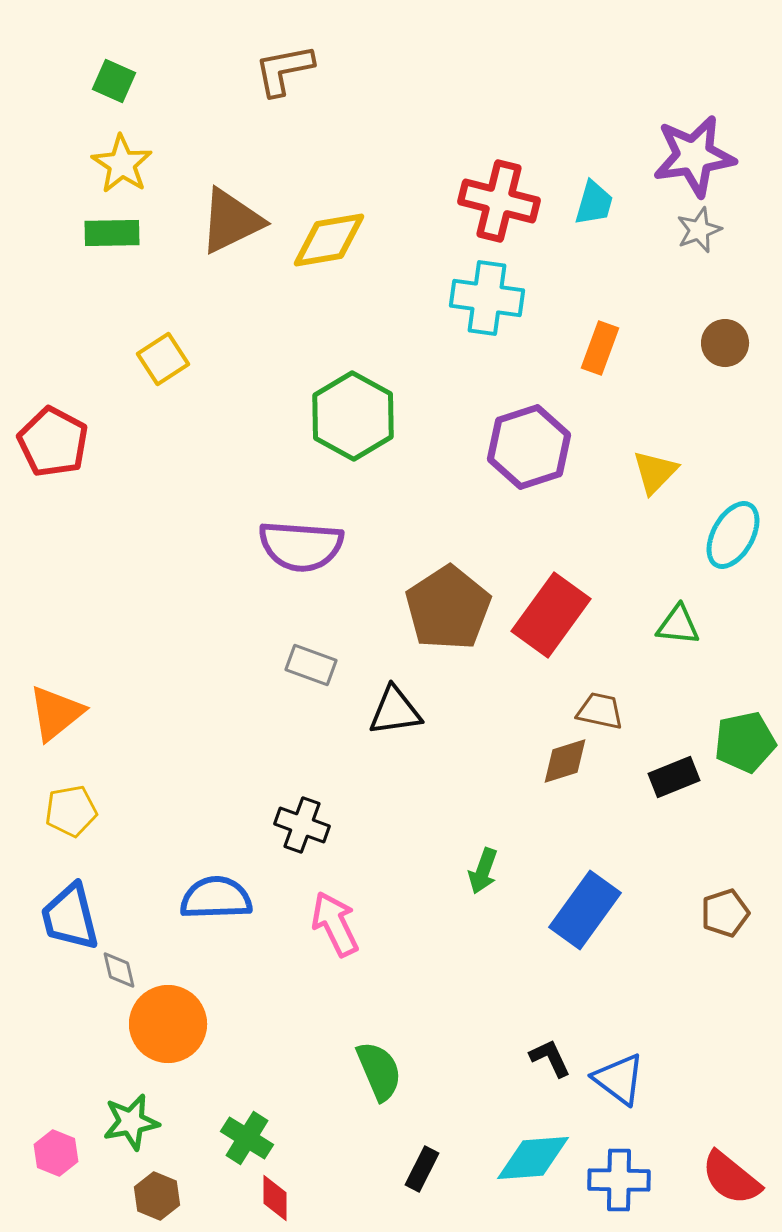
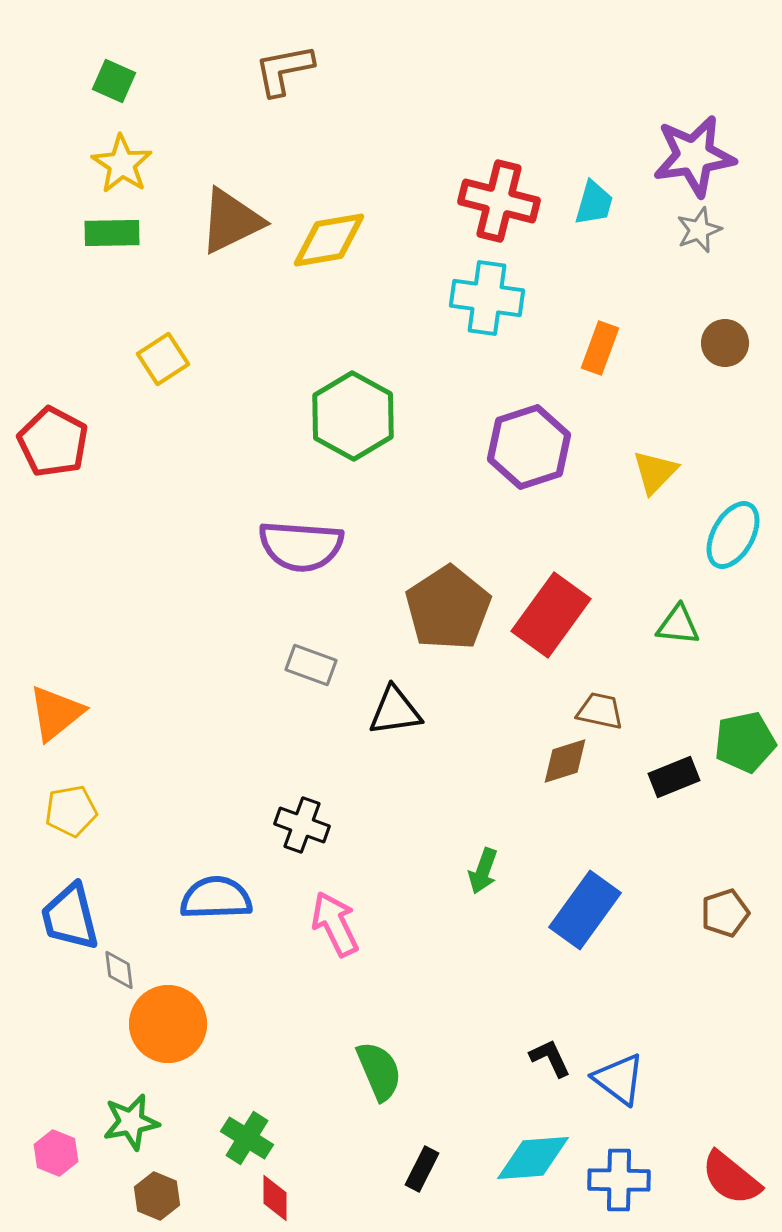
gray diamond at (119, 970): rotated 6 degrees clockwise
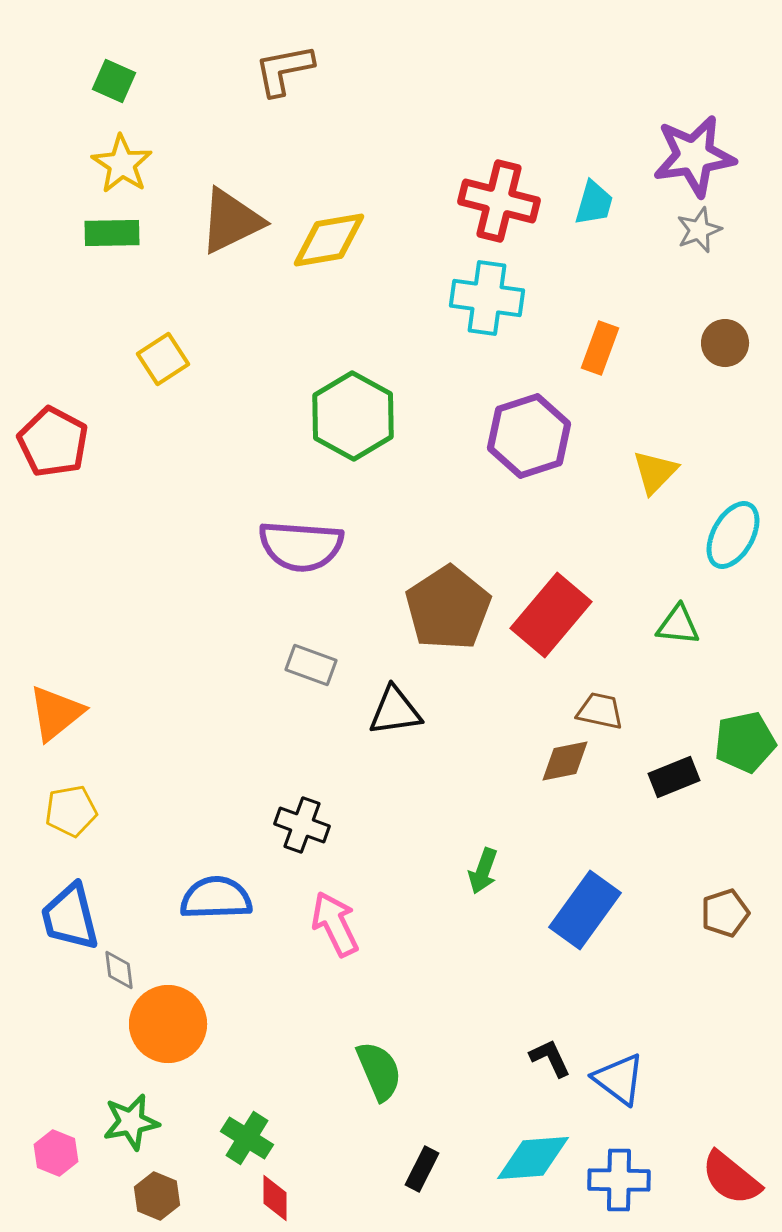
purple hexagon at (529, 447): moved 11 px up
red rectangle at (551, 615): rotated 4 degrees clockwise
brown diamond at (565, 761): rotated 6 degrees clockwise
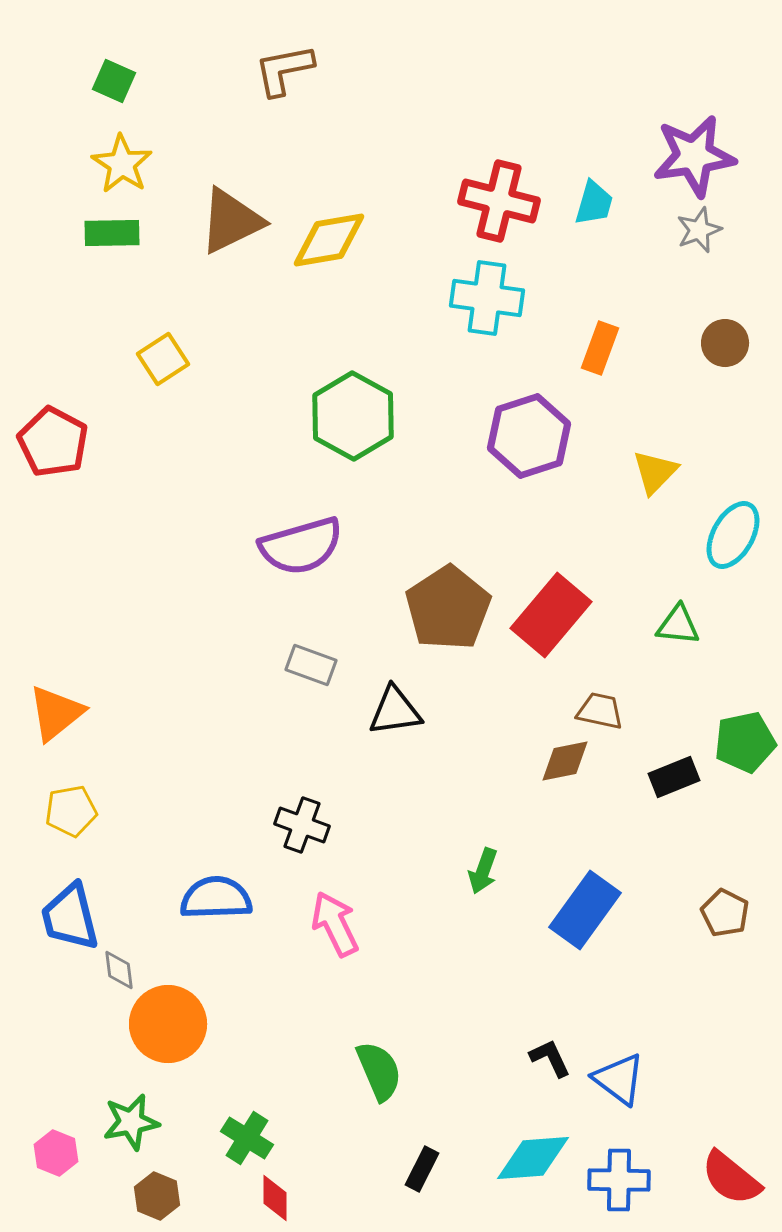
purple semicircle at (301, 546): rotated 20 degrees counterclockwise
brown pentagon at (725, 913): rotated 27 degrees counterclockwise
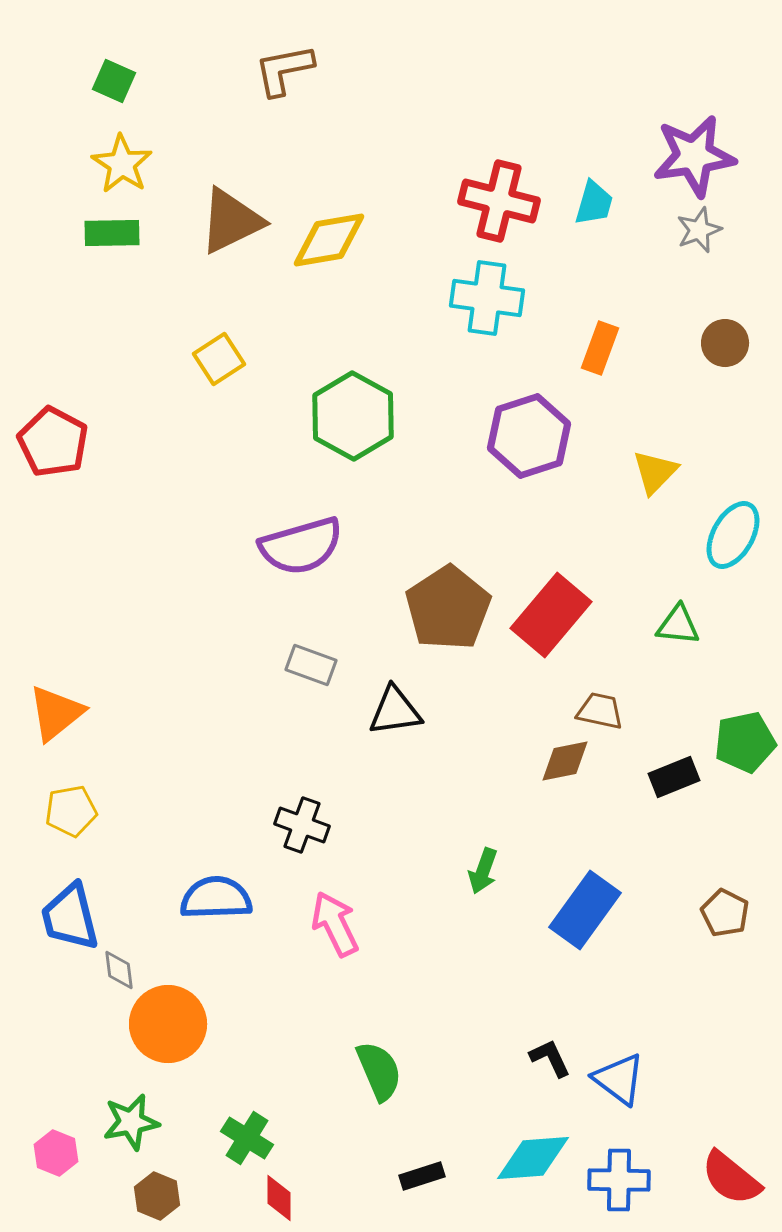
yellow square at (163, 359): moved 56 px right
black rectangle at (422, 1169): moved 7 px down; rotated 45 degrees clockwise
red diamond at (275, 1198): moved 4 px right
